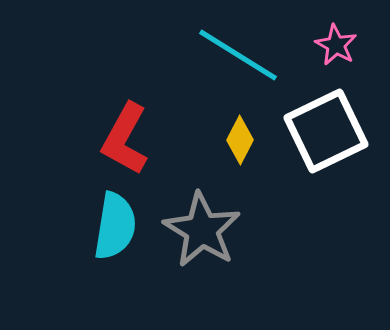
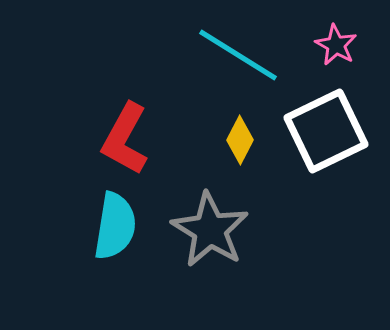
gray star: moved 8 px right
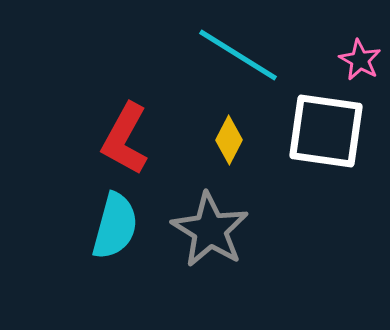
pink star: moved 24 px right, 15 px down
white square: rotated 34 degrees clockwise
yellow diamond: moved 11 px left
cyan semicircle: rotated 6 degrees clockwise
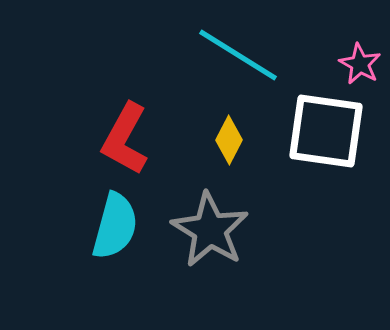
pink star: moved 4 px down
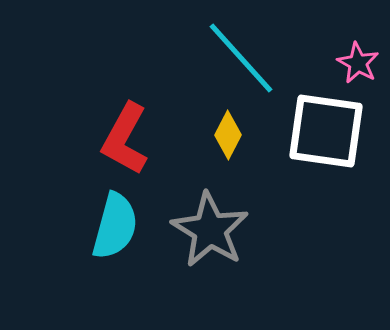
cyan line: moved 3 px right, 3 px down; rotated 16 degrees clockwise
pink star: moved 2 px left, 1 px up
yellow diamond: moved 1 px left, 5 px up
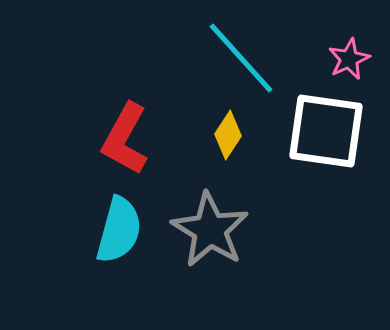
pink star: moved 9 px left, 4 px up; rotated 18 degrees clockwise
yellow diamond: rotated 6 degrees clockwise
cyan semicircle: moved 4 px right, 4 px down
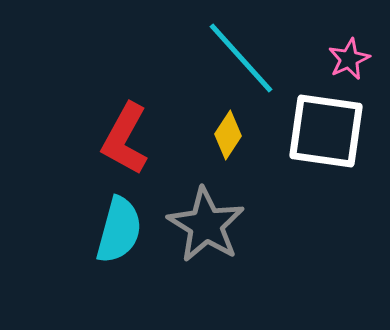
gray star: moved 4 px left, 5 px up
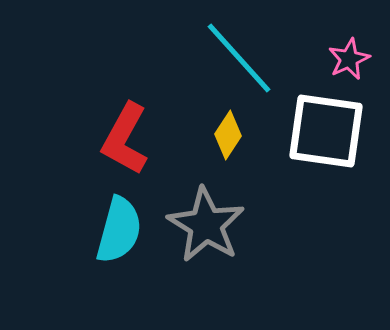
cyan line: moved 2 px left
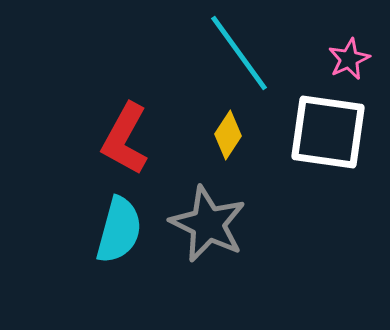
cyan line: moved 5 px up; rotated 6 degrees clockwise
white square: moved 2 px right, 1 px down
gray star: moved 2 px right, 1 px up; rotated 6 degrees counterclockwise
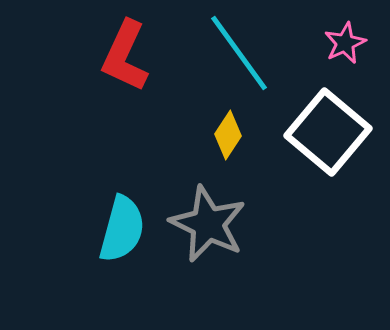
pink star: moved 4 px left, 16 px up
white square: rotated 32 degrees clockwise
red L-shape: moved 83 px up; rotated 4 degrees counterclockwise
cyan semicircle: moved 3 px right, 1 px up
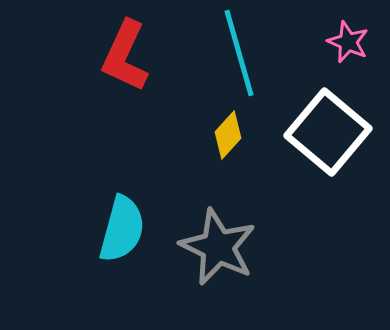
pink star: moved 3 px right, 1 px up; rotated 24 degrees counterclockwise
cyan line: rotated 20 degrees clockwise
yellow diamond: rotated 9 degrees clockwise
gray star: moved 10 px right, 23 px down
